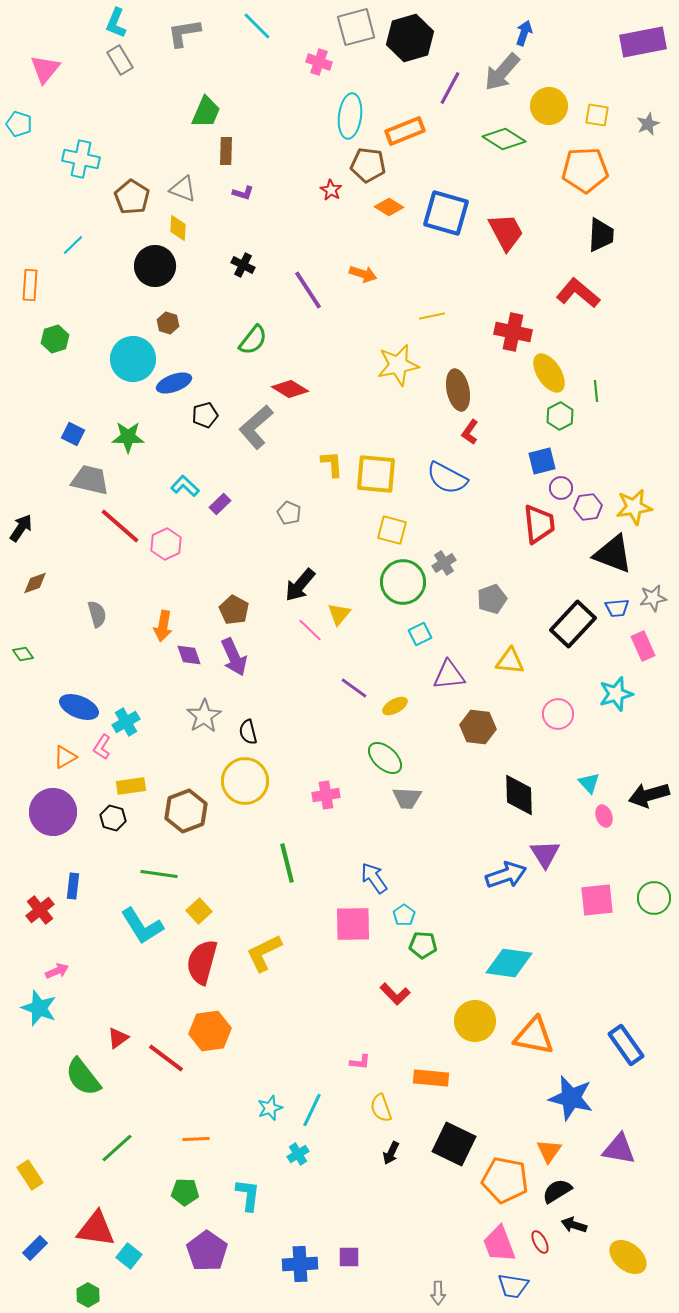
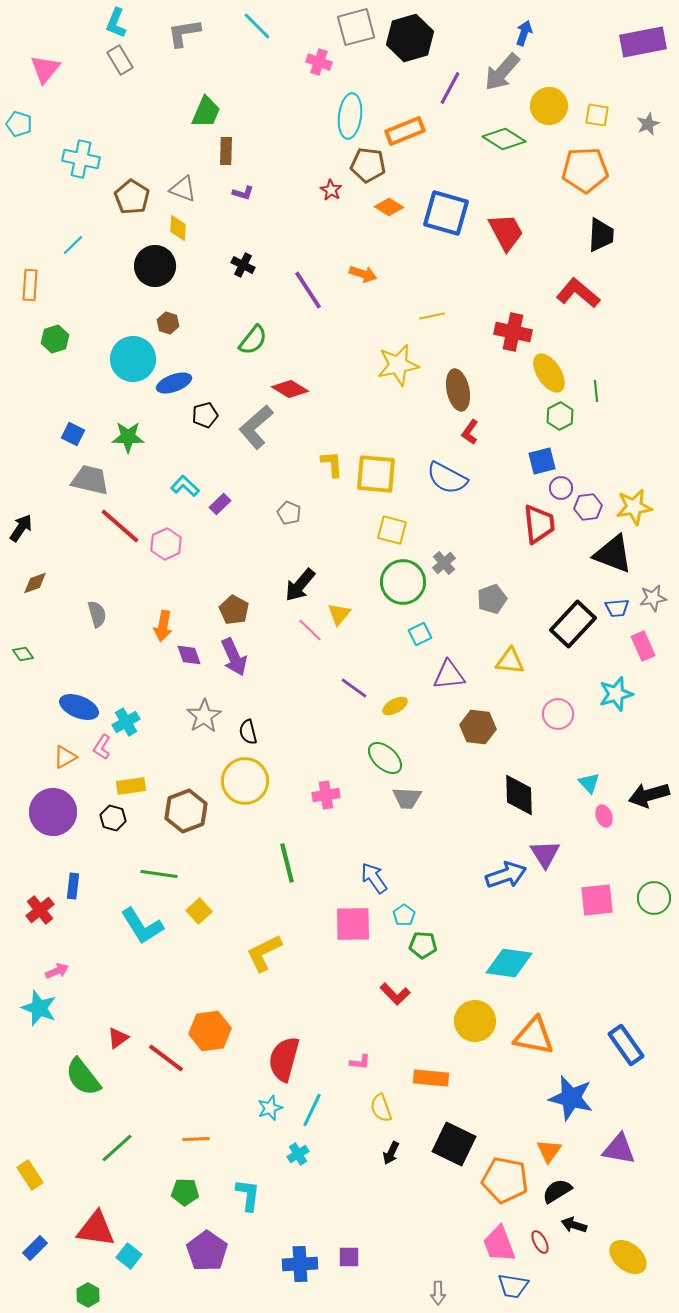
gray cross at (444, 563): rotated 10 degrees counterclockwise
red semicircle at (202, 962): moved 82 px right, 97 px down
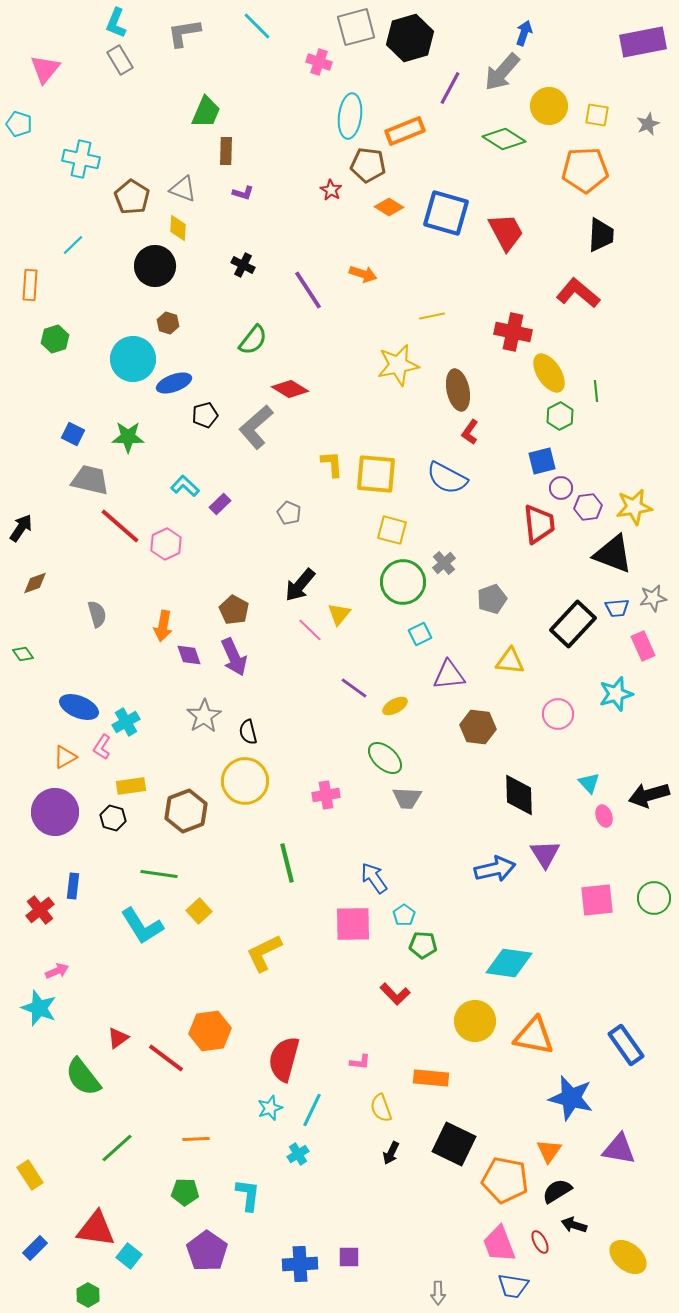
purple circle at (53, 812): moved 2 px right
blue arrow at (506, 875): moved 11 px left, 6 px up; rotated 6 degrees clockwise
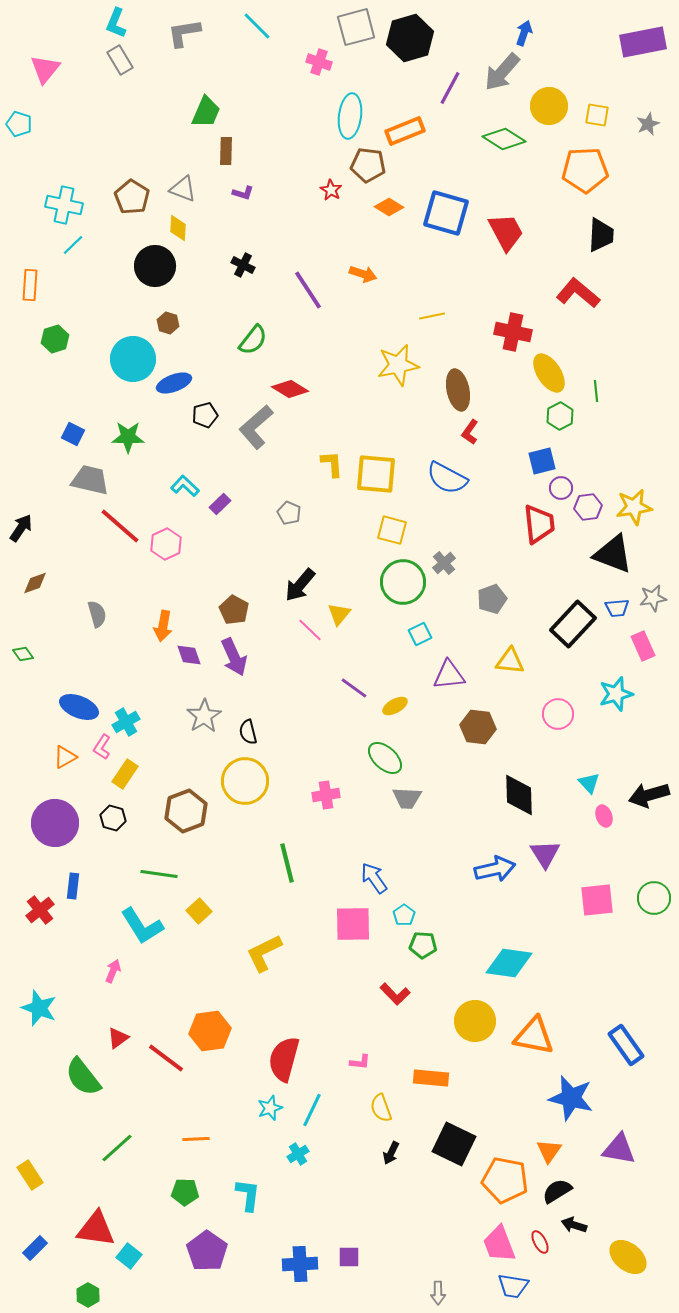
cyan cross at (81, 159): moved 17 px left, 46 px down
yellow rectangle at (131, 786): moved 6 px left, 12 px up; rotated 48 degrees counterclockwise
purple circle at (55, 812): moved 11 px down
pink arrow at (57, 971): moved 56 px right; rotated 45 degrees counterclockwise
